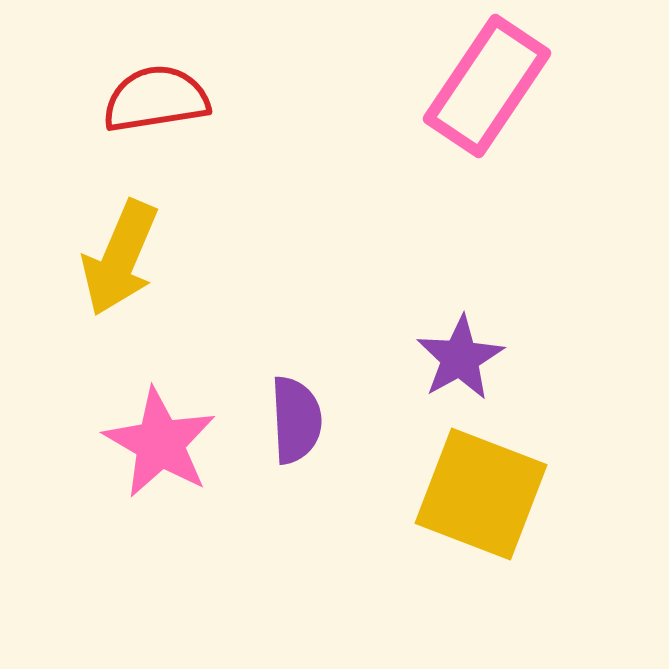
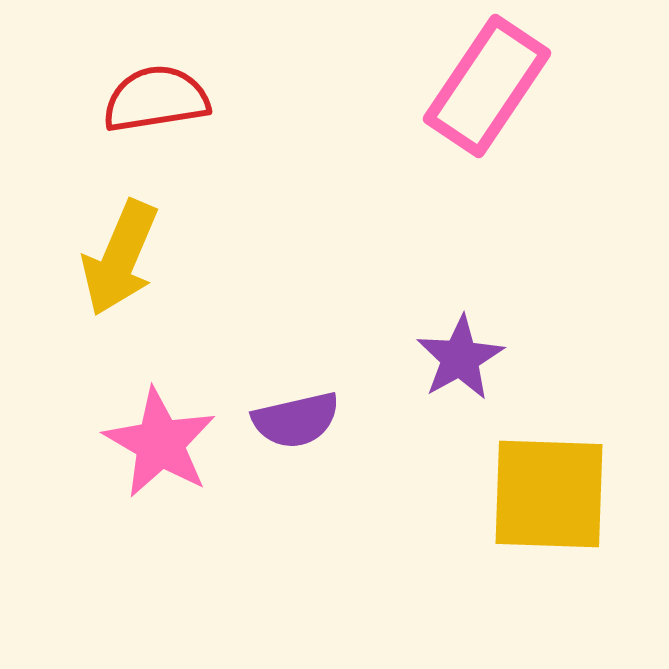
purple semicircle: rotated 80 degrees clockwise
yellow square: moved 68 px right; rotated 19 degrees counterclockwise
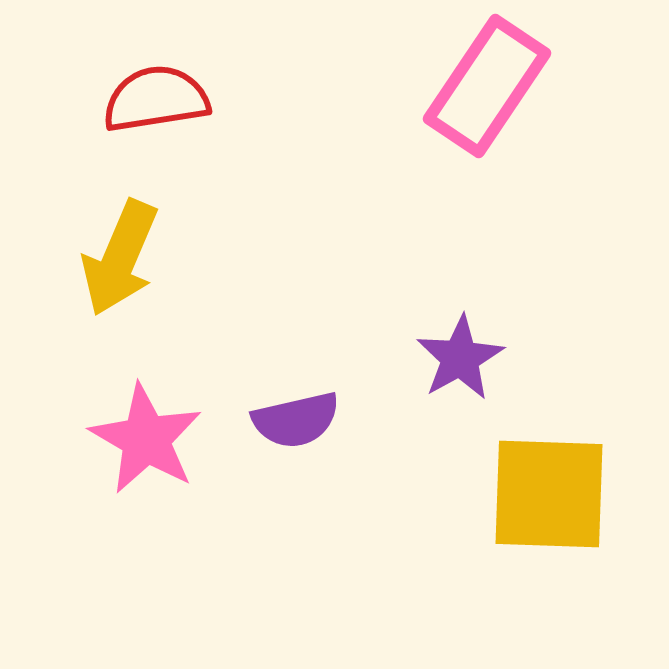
pink star: moved 14 px left, 4 px up
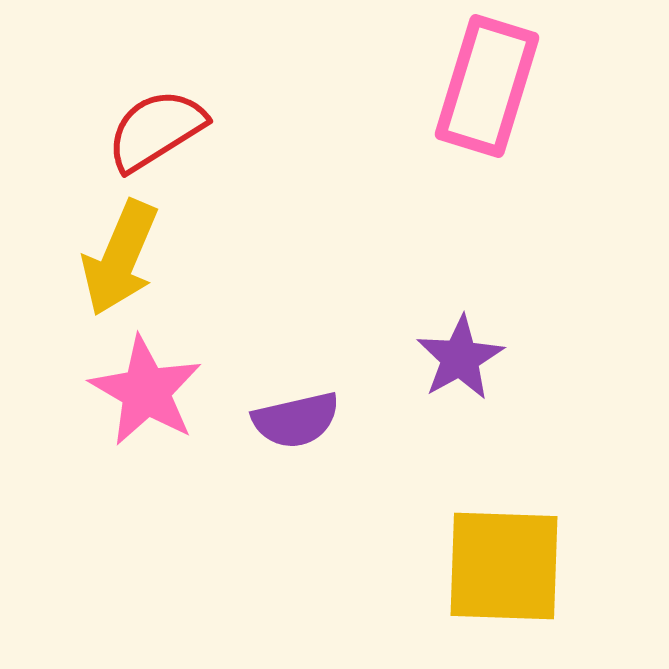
pink rectangle: rotated 17 degrees counterclockwise
red semicircle: moved 31 px down; rotated 23 degrees counterclockwise
pink star: moved 48 px up
yellow square: moved 45 px left, 72 px down
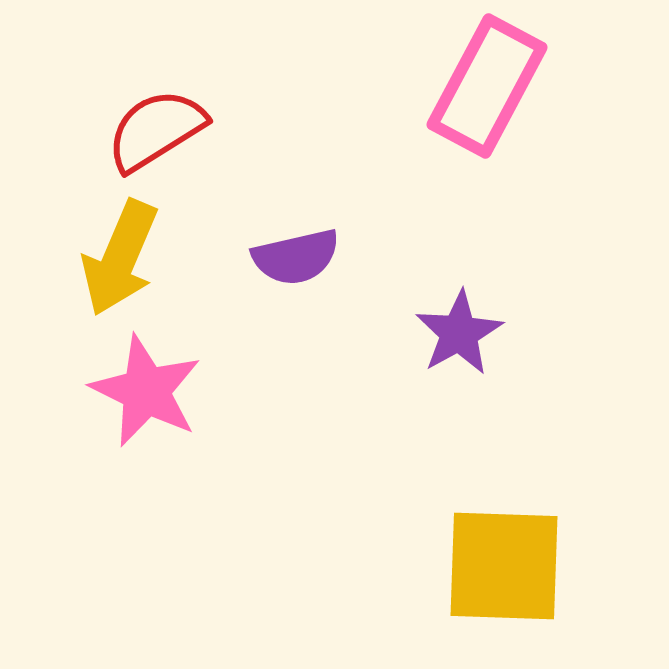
pink rectangle: rotated 11 degrees clockwise
purple star: moved 1 px left, 25 px up
pink star: rotated 4 degrees counterclockwise
purple semicircle: moved 163 px up
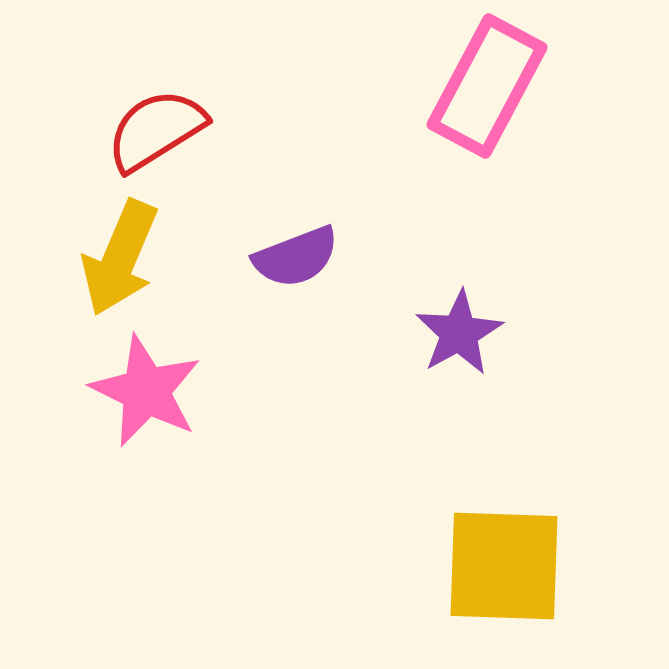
purple semicircle: rotated 8 degrees counterclockwise
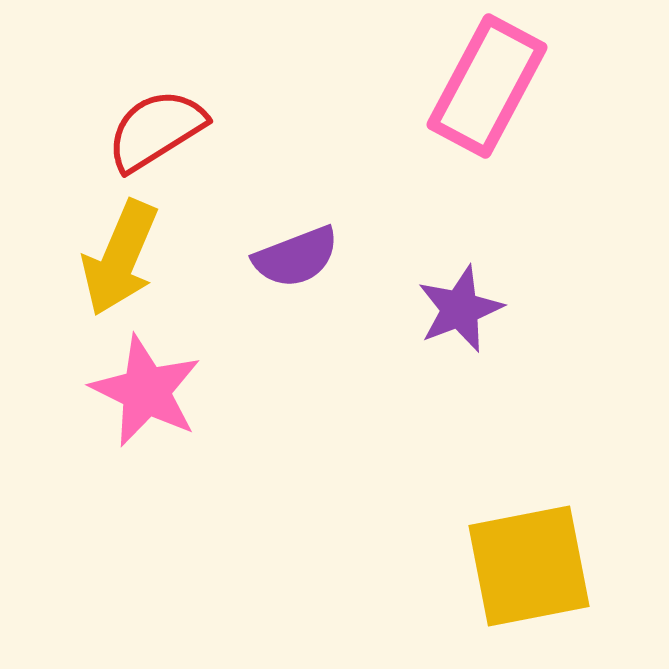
purple star: moved 1 px right, 24 px up; rotated 8 degrees clockwise
yellow square: moved 25 px right; rotated 13 degrees counterclockwise
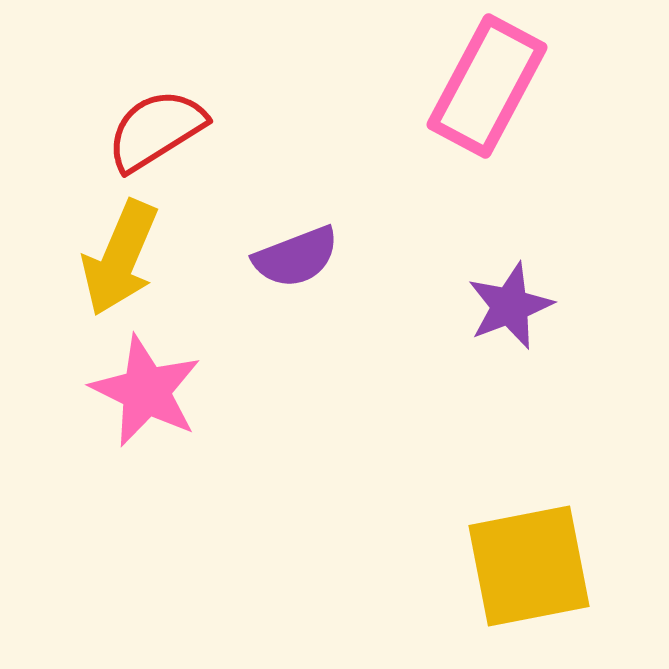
purple star: moved 50 px right, 3 px up
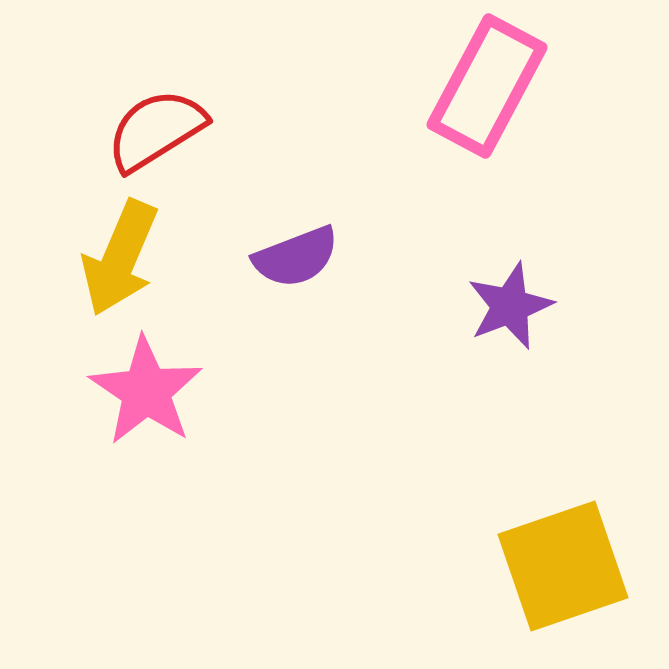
pink star: rotated 8 degrees clockwise
yellow square: moved 34 px right; rotated 8 degrees counterclockwise
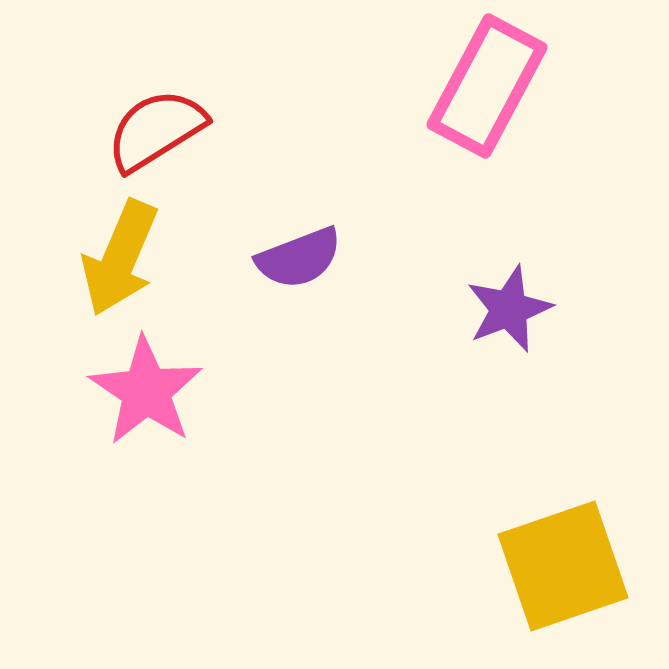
purple semicircle: moved 3 px right, 1 px down
purple star: moved 1 px left, 3 px down
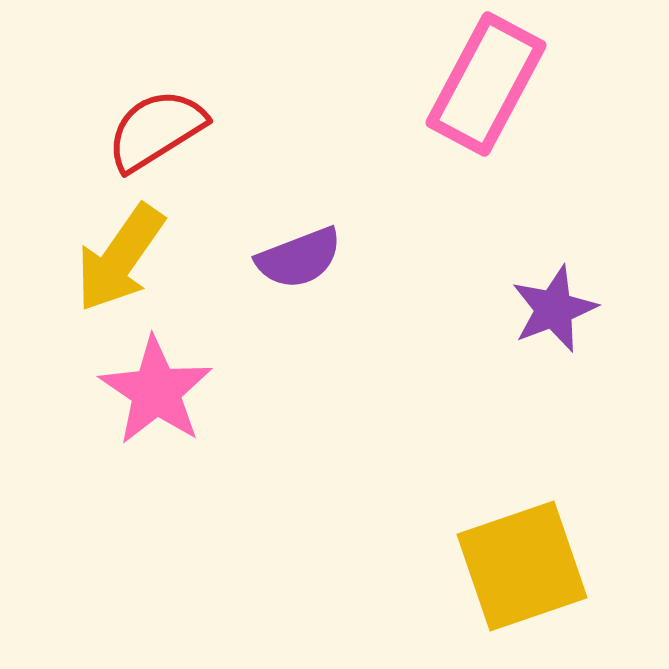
pink rectangle: moved 1 px left, 2 px up
yellow arrow: rotated 12 degrees clockwise
purple star: moved 45 px right
pink star: moved 10 px right
yellow square: moved 41 px left
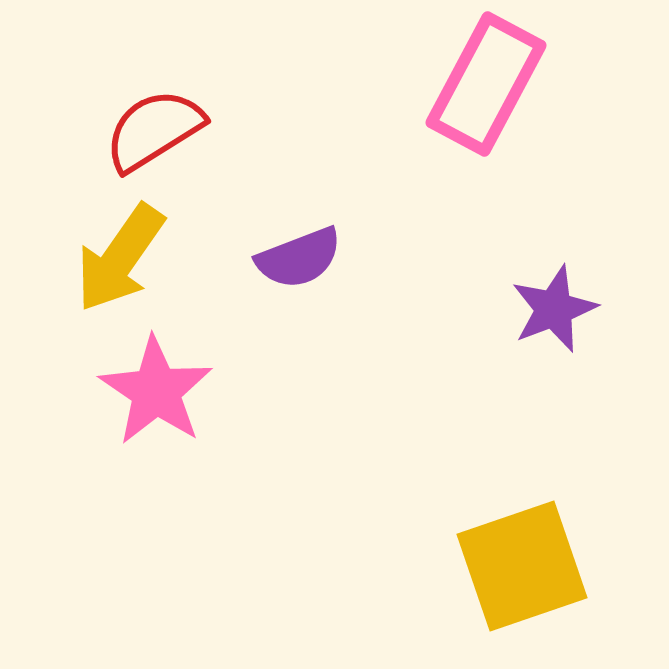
red semicircle: moved 2 px left
